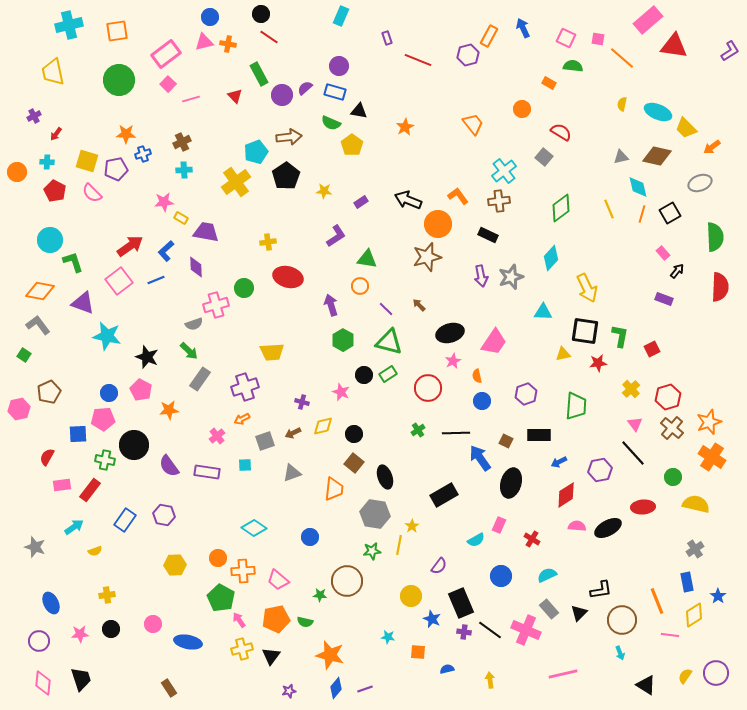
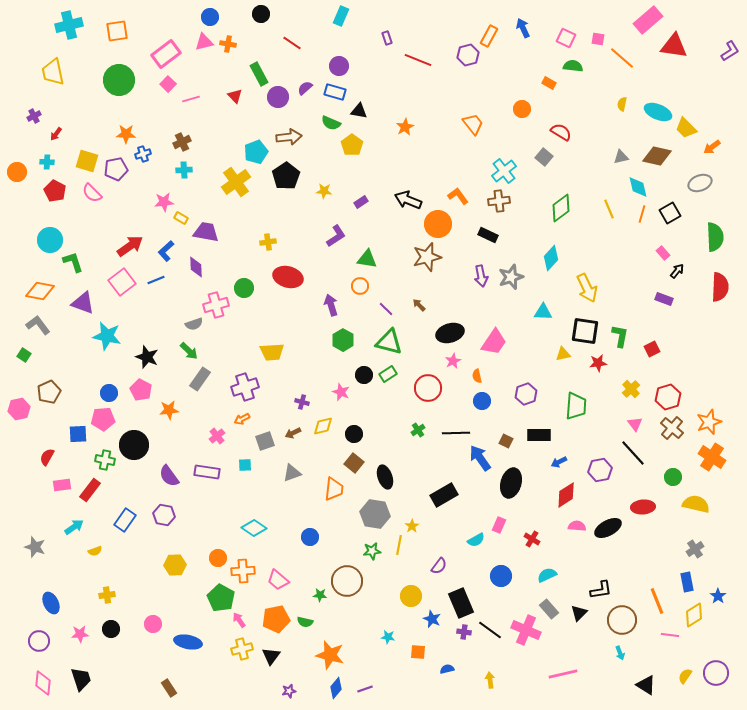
red line at (269, 37): moved 23 px right, 6 px down
purple circle at (282, 95): moved 4 px left, 2 px down
pink square at (119, 281): moved 3 px right, 1 px down
purple semicircle at (169, 466): moved 10 px down
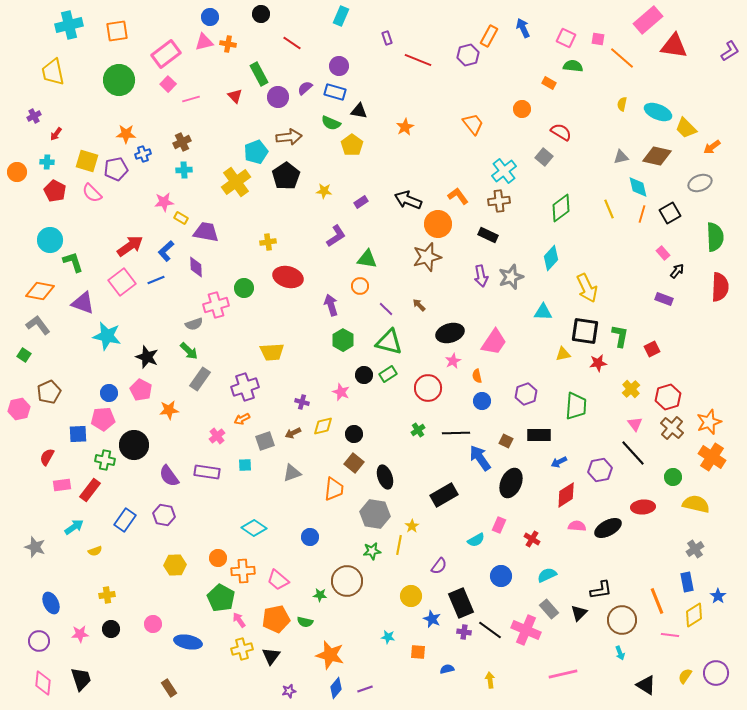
black ellipse at (511, 483): rotated 8 degrees clockwise
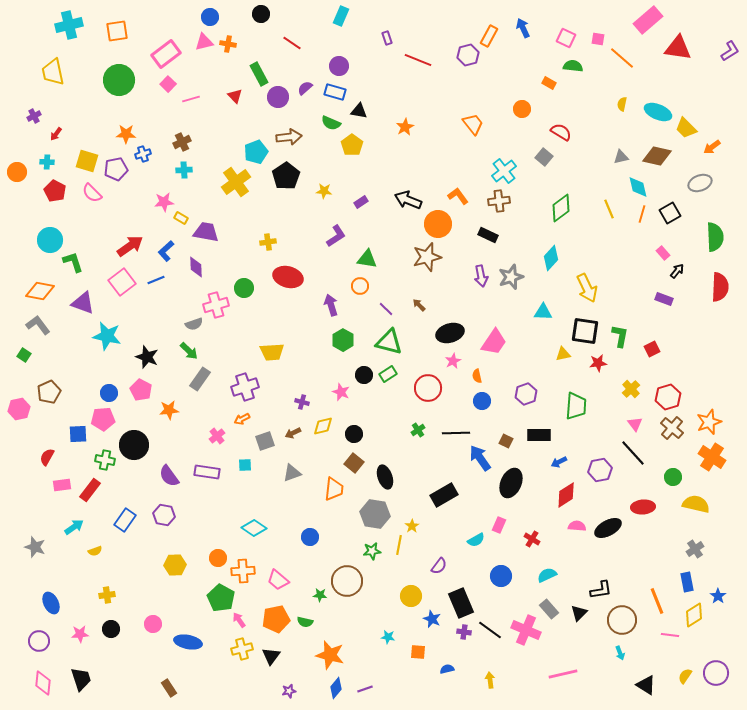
red triangle at (674, 46): moved 4 px right, 2 px down
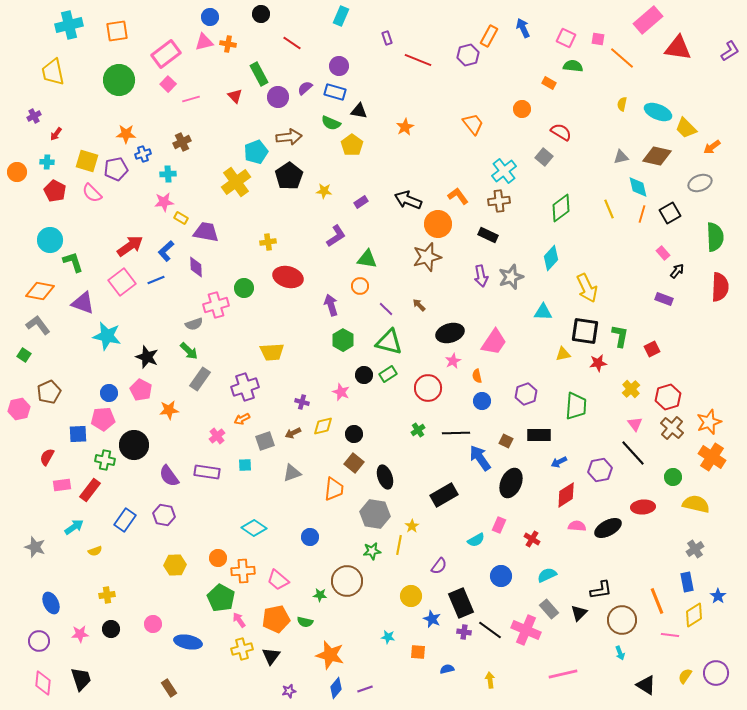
cyan cross at (184, 170): moved 16 px left, 4 px down
black pentagon at (286, 176): moved 3 px right
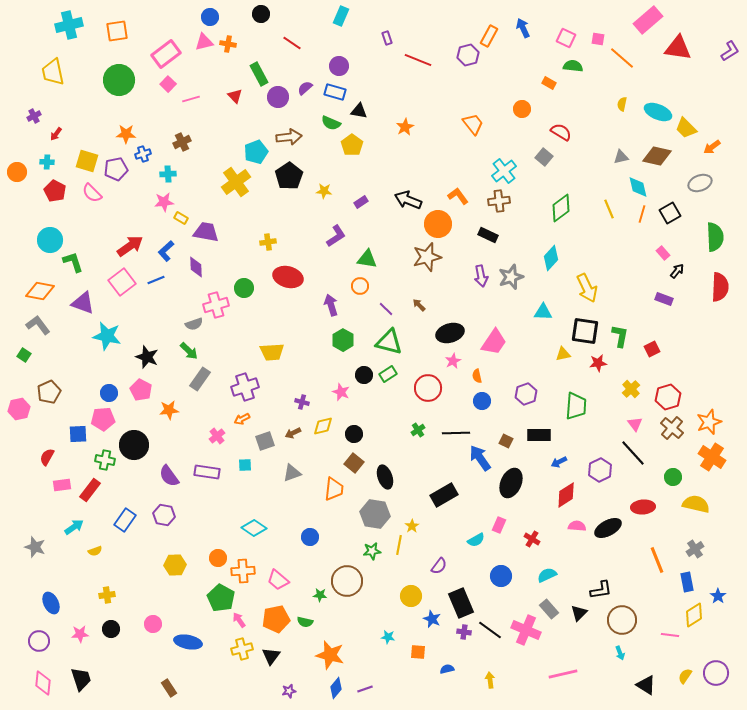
purple hexagon at (600, 470): rotated 15 degrees counterclockwise
orange line at (657, 601): moved 41 px up
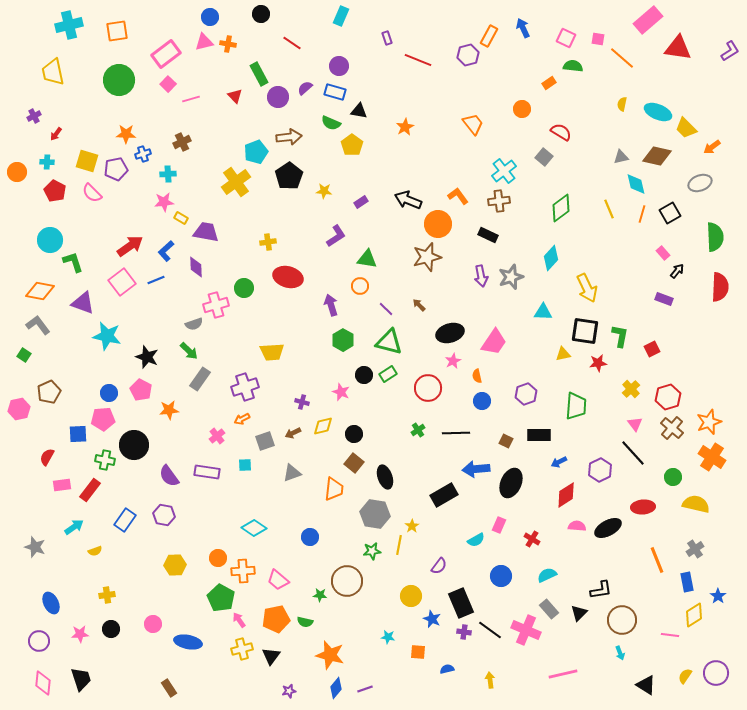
orange rectangle at (549, 83): rotated 64 degrees counterclockwise
cyan diamond at (638, 187): moved 2 px left, 3 px up
blue arrow at (480, 458): moved 4 px left, 11 px down; rotated 60 degrees counterclockwise
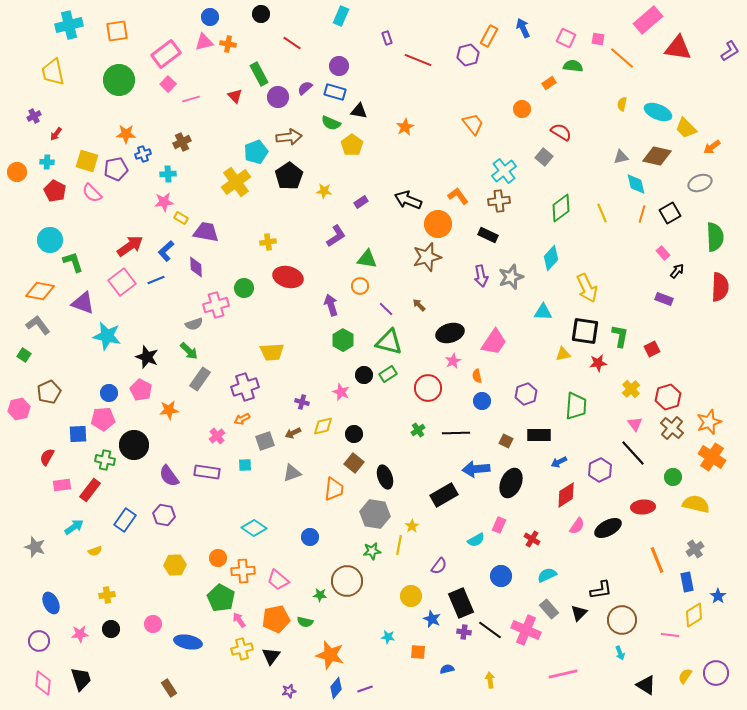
yellow line at (609, 209): moved 7 px left, 4 px down
pink semicircle at (577, 526): rotated 120 degrees clockwise
